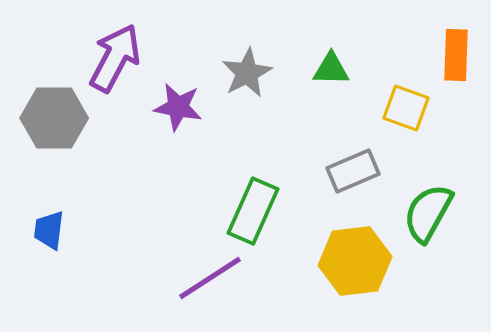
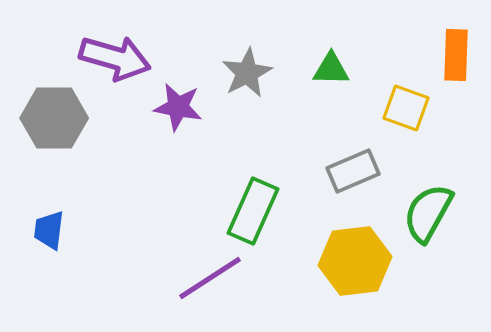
purple arrow: rotated 78 degrees clockwise
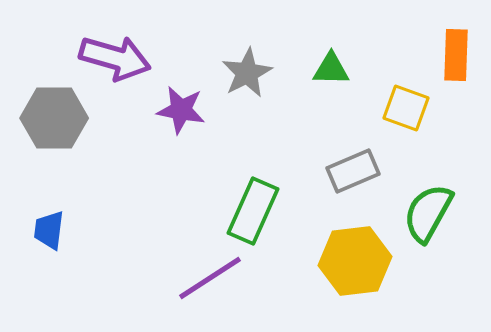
purple star: moved 3 px right, 3 px down
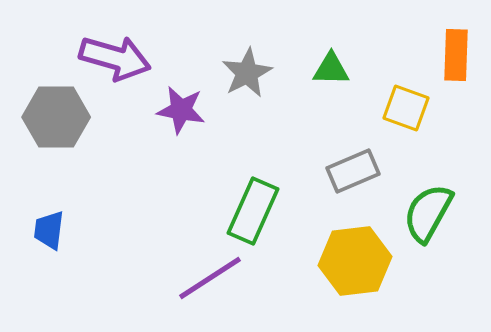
gray hexagon: moved 2 px right, 1 px up
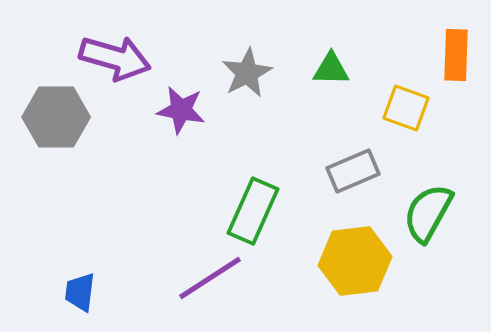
blue trapezoid: moved 31 px right, 62 px down
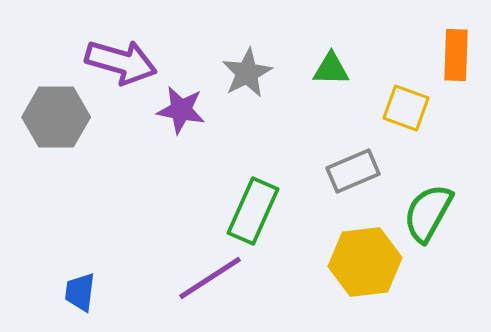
purple arrow: moved 6 px right, 4 px down
yellow hexagon: moved 10 px right, 1 px down
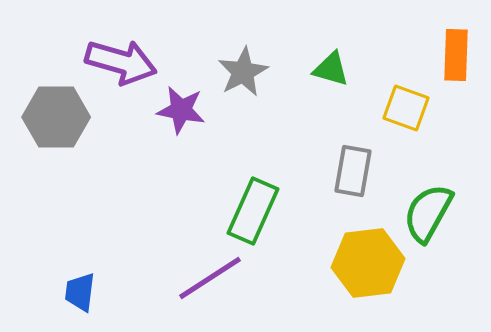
green triangle: rotated 15 degrees clockwise
gray star: moved 4 px left, 1 px up
gray rectangle: rotated 57 degrees counterclockwise
yellow hexagon: moved 3 px right, 1 px down
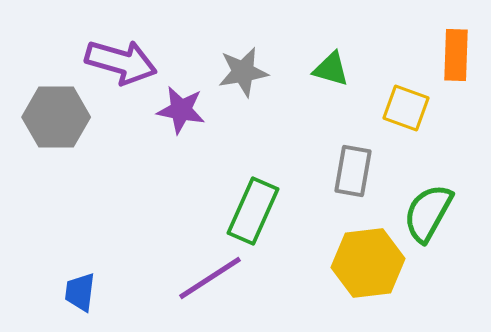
gray star: rotated 18 degrees clockwise
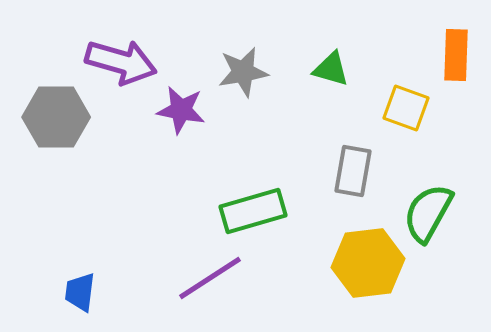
green rectangle: rotated 50 degrees clockwise
